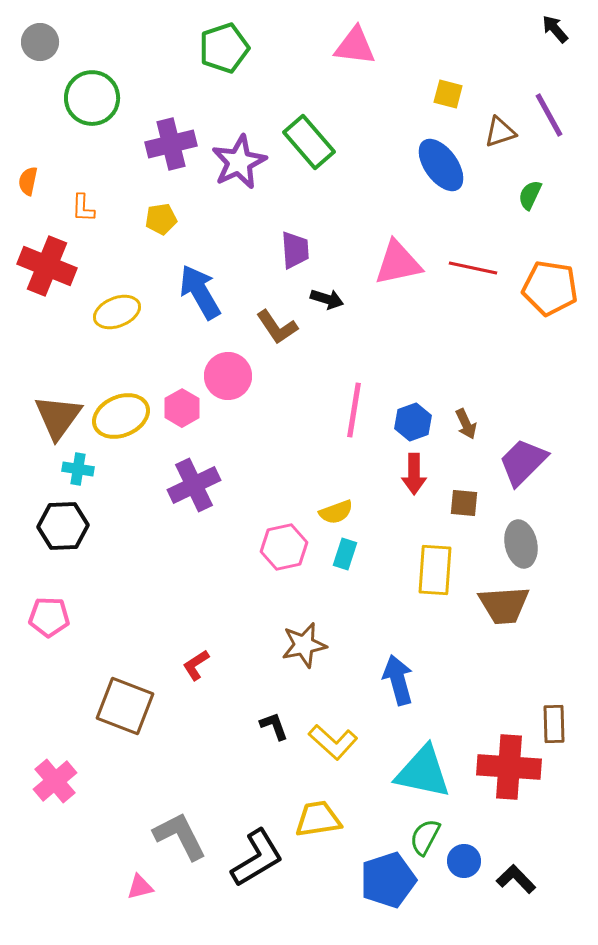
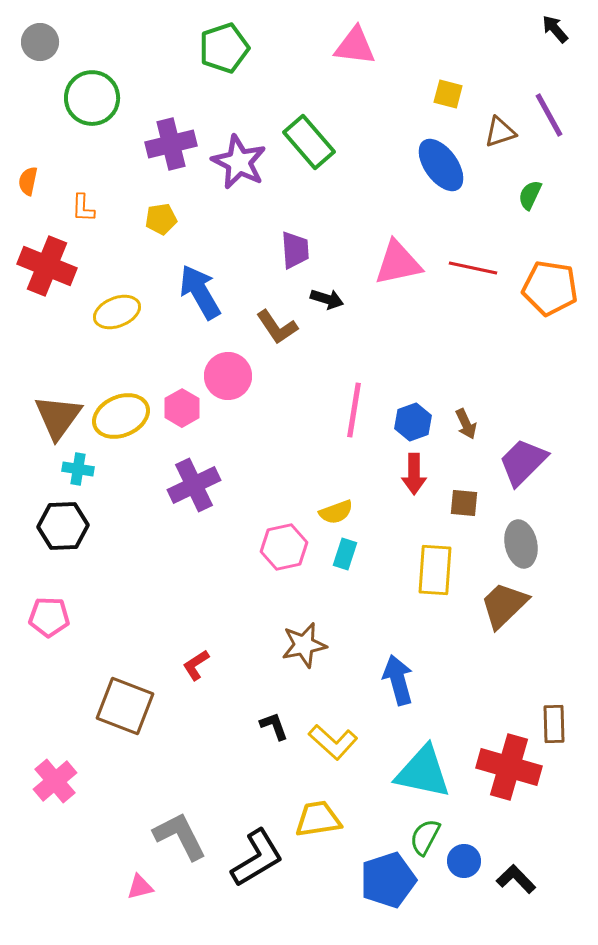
purple star at (239, 162): rotated 20 degrees counterclockwise
brown trapezoid at (504, 605): rotated 140 degrees clockwise
red cross at (509, 767): rotated 12 degrees clockwise
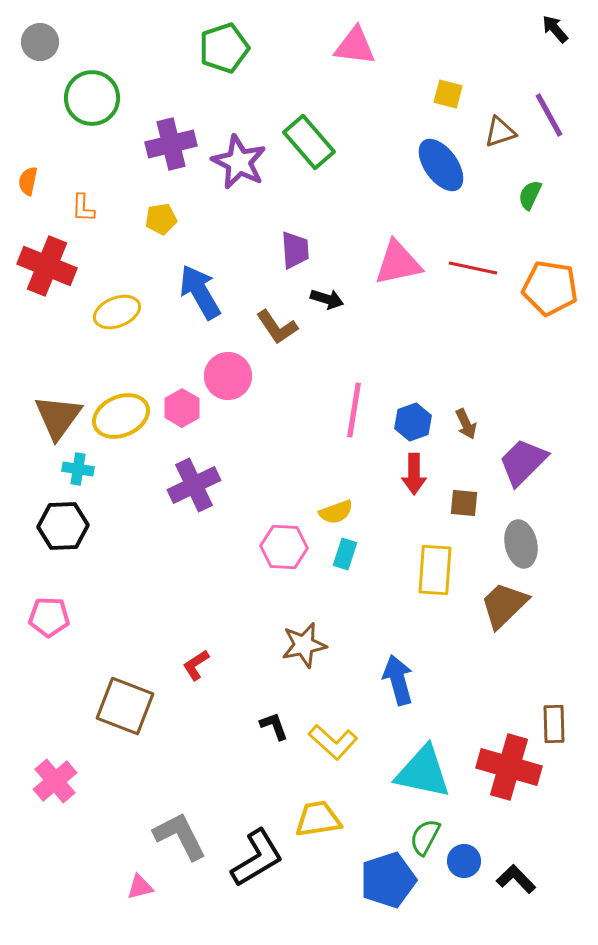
pink hexagon at (284, 547): rotated 15 degrees clockwise
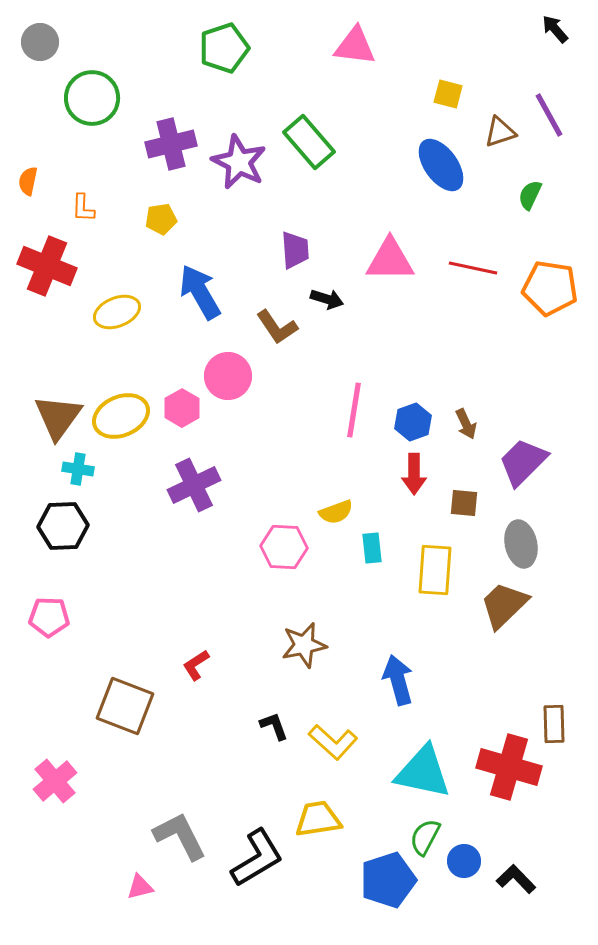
pink triangle at (398, 263): moved 8 px left, 3 px up; rotated 12 degrees clockwise
cyan rectangle at (345, 554): moved 27 px right, 6 px up; rotated 24 degrees counterclockwise
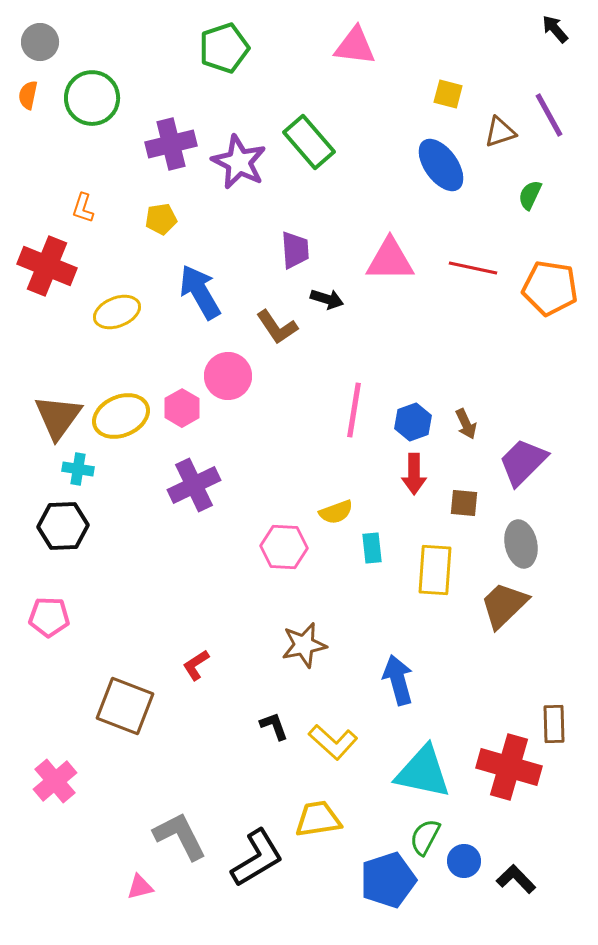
orange semicircle at (28, 181): moved 86 px up
orange L-shape at (83, 208): rotated 16 degrees clockwise
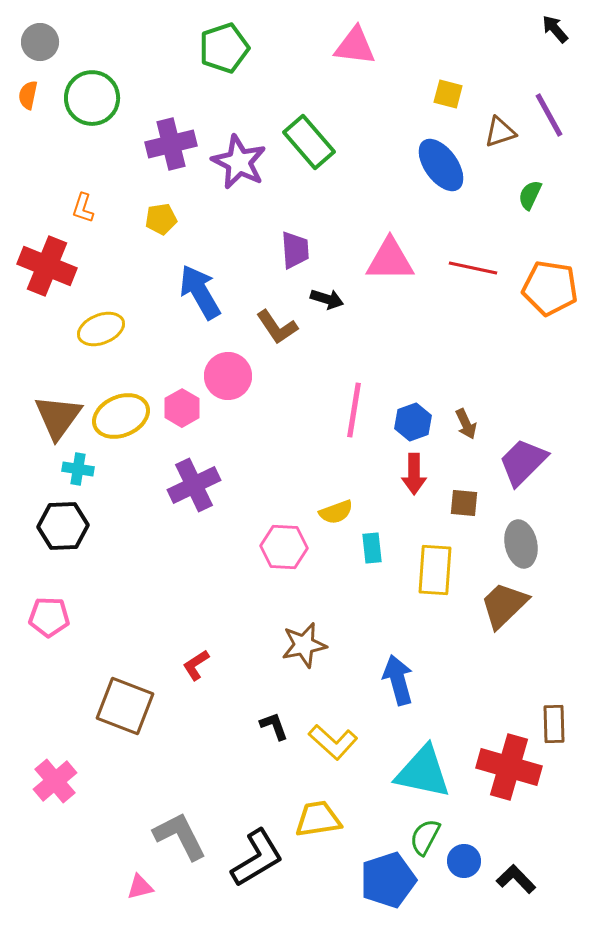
yellow ellipse at (117, 312): moved 16 px left, 17 px down
